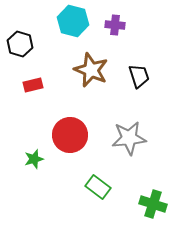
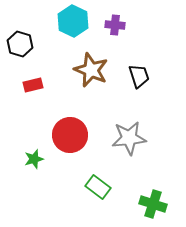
cyan hexagon: rotated 12 degrees clockwise
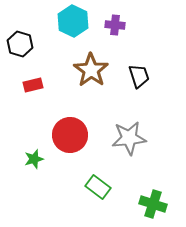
brown star: rotated 12 degrees clockwise
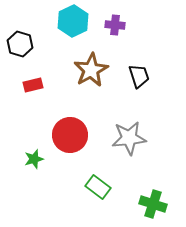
cyan hexagon: rotated 8 degrees clockwise
brown star: rotated 8 degrees clockwise
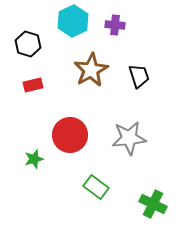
black hexagon: moved 8 px right
green rectangle: moved 2 px left
green cross: rotated 8 degrees clockwise
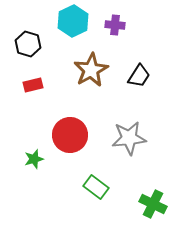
black trapezoid: rotated 50 degrees clockwise
